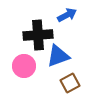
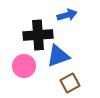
blue arrow: rotated 12 degrees clockwise
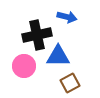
blue arrow: moved 2 px down; rotated 30 degrees clockwise
black cross: moved 1 px left; rotated 8 degrees counterclockwise
blue triangle: rotated 20 degrees clockwise
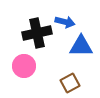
blue arrow: moved 2 px left, 5 px down
black cross: moved 2 px up
blue triangle: moved 23 px right, 10 px up
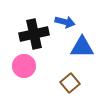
black cross: moved 3 px left, 1 px down
blue triangle: moved 1 px right, 1 px down
brown square: rotated 12 degrees counterclockwise
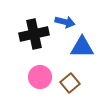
pink circle: moved 16 px right, 11 px down
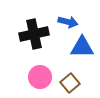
blue arrow: moved 3 px right
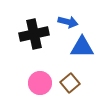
pink circle: moved 6 px down
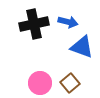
black cross: moved 10 px up
blue triangle: rotated 20 degrees clockwise
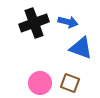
black cross: moved 1 px up; rotated 8 degrees counterclockwise
blue triangle: moved 1 px left, 1 px down
brown square: rotated 30 degrees counterclockwise
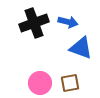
brown square: rotated 30 degrees counterclockwise
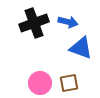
brown square: moved 1 px left
